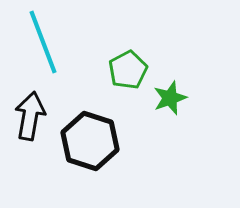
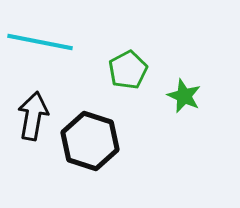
cyan line: moved 3 px left; rotated 58 degrees counterclockwise
green star: moved 14 px right, 2 px up; rotated 28 degrees counterclockwise
black arrow: moved 3 px right
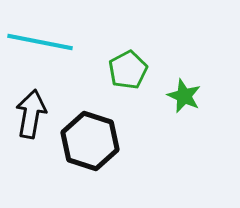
black arrow: moved 2 px left, 2 px up
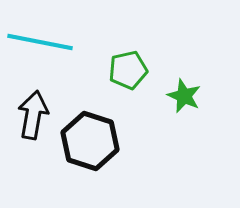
green pentagon: rotated 15 degrees clockwise
black arrow: moved 2 px right, 1 px down
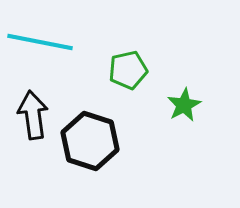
green star: moved 9 px down; rotated 20 degrees clockwise
black arrow: rotated 18 degrees counterclockwise
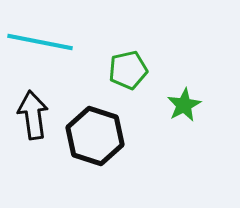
black hexagon: moved 5 px right, 5 px up
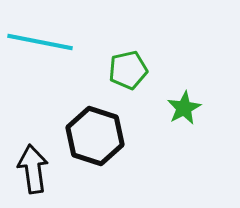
green star: moved 3 px down
black arrow: moved 54 px down
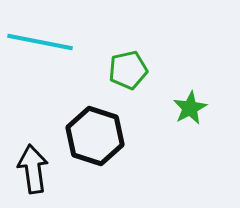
green star: moved 6 px right
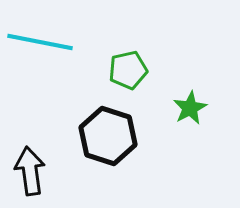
black hexagon: moved 13 px right
black arrow: moved 3 px left, 2 px down
